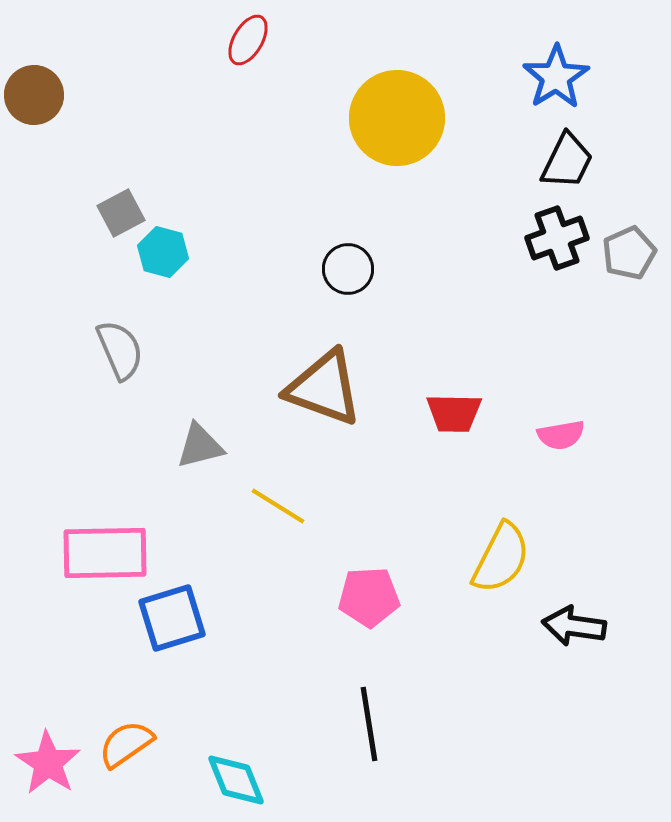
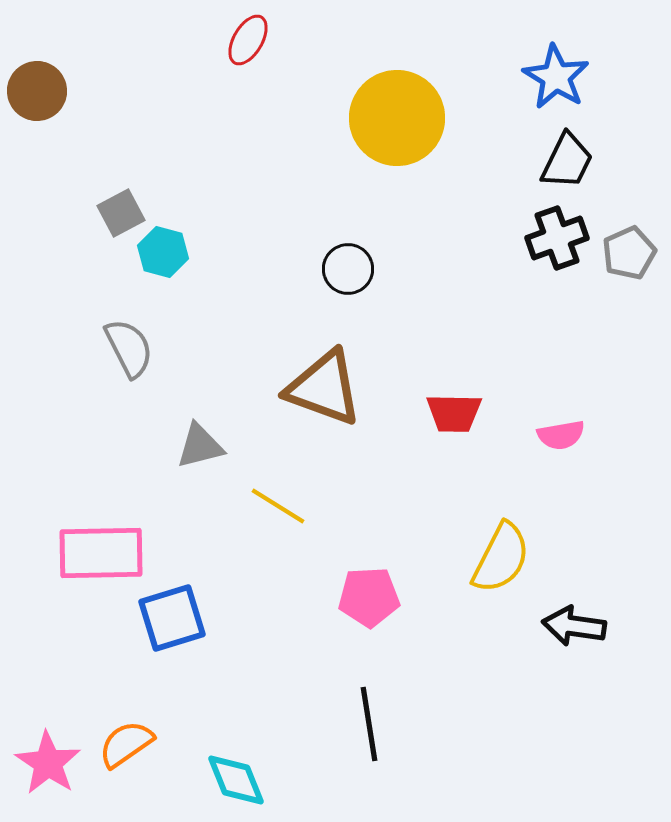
blue star: rotated 8 degrees counterclockwise
brown circle: moved 3 px right, 4 px up
gray semicircle: moved 9 px right, 2 px up; rotated 4 degrees counterclockwise
pink rectangle: moved 4 px left
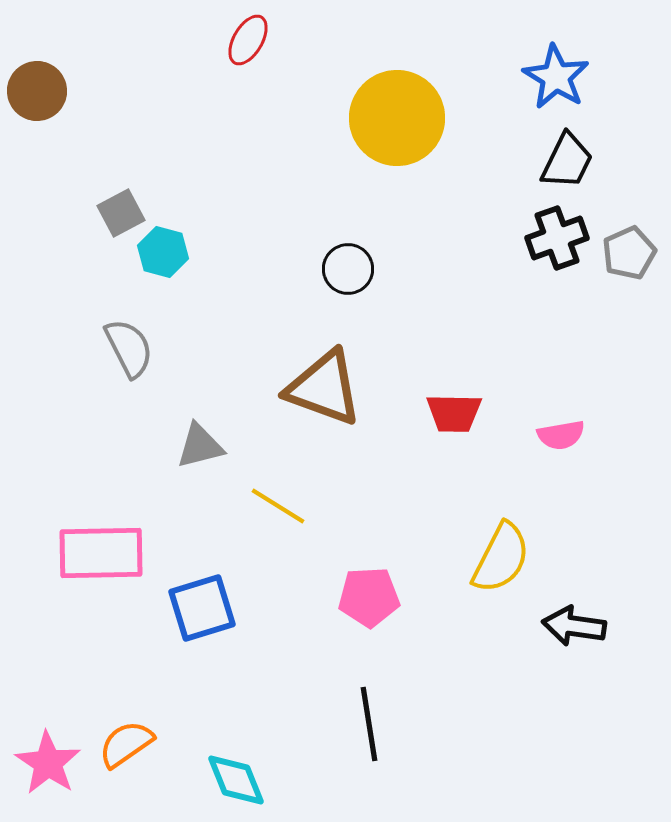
blue square: moved 30 px right, 10 px up
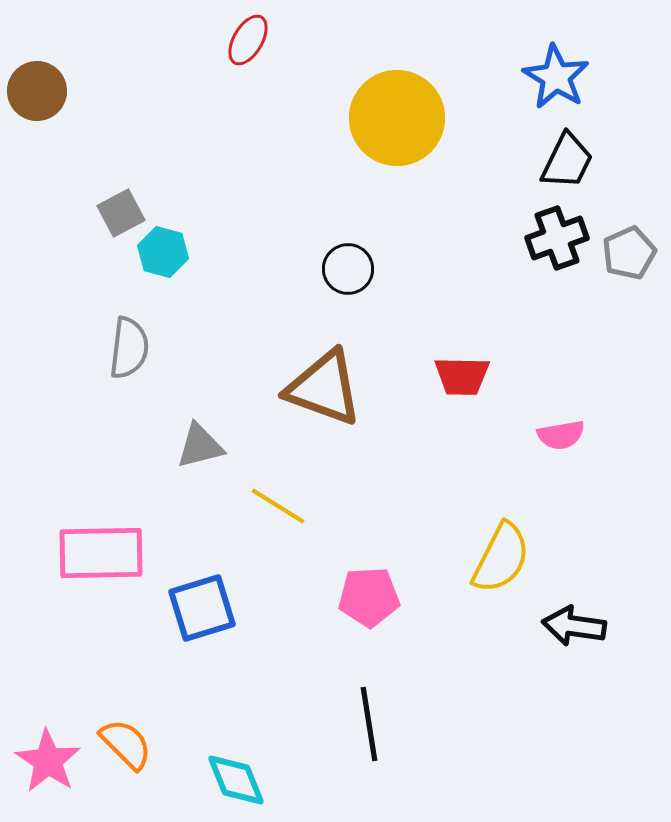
gray semicircle: rotated 34 degrees clockwise
red trapezoid: moved 8 px right, 37 px up
orange semicircle: rotated 80 degrees clockwise
pink star: moved 2 px up
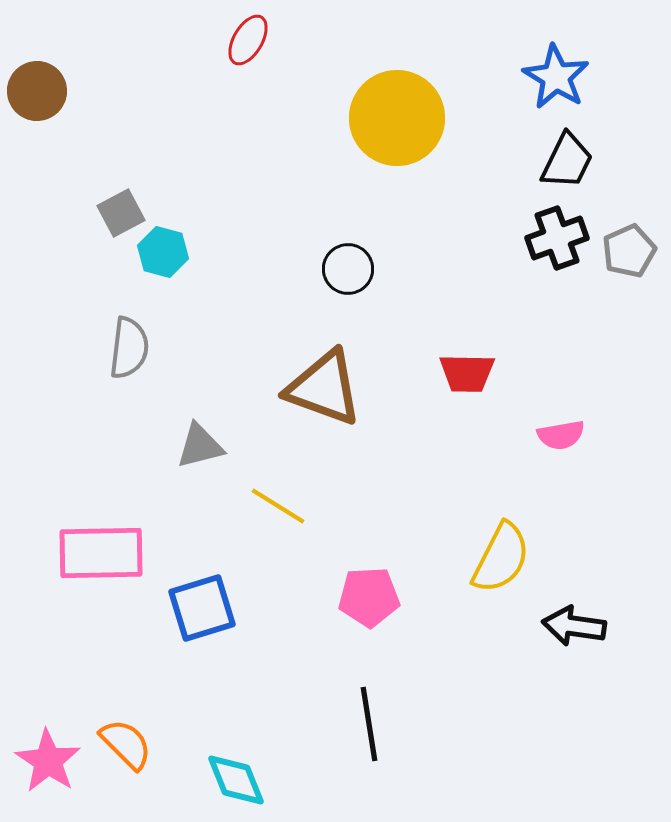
gray pentagon: moved 2 px up
red trapezoid: moved 5 px right, 3 px up
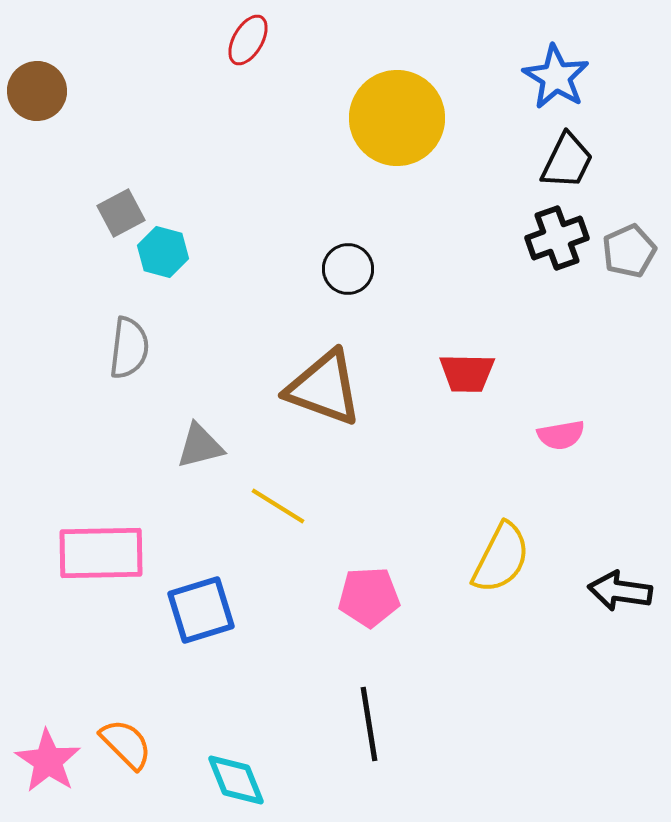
blue square: moved 1 px left, 2 px down
black arrow: moved 46 px right, 35 px up
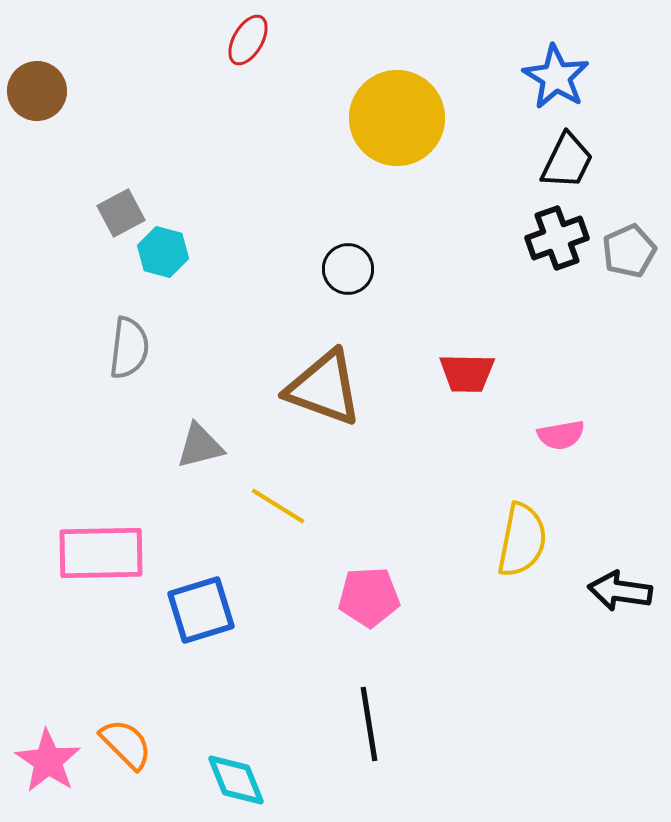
yellow semicircle: moved 21 px right, 18 px up; rotated 16 degrees counterclockwise
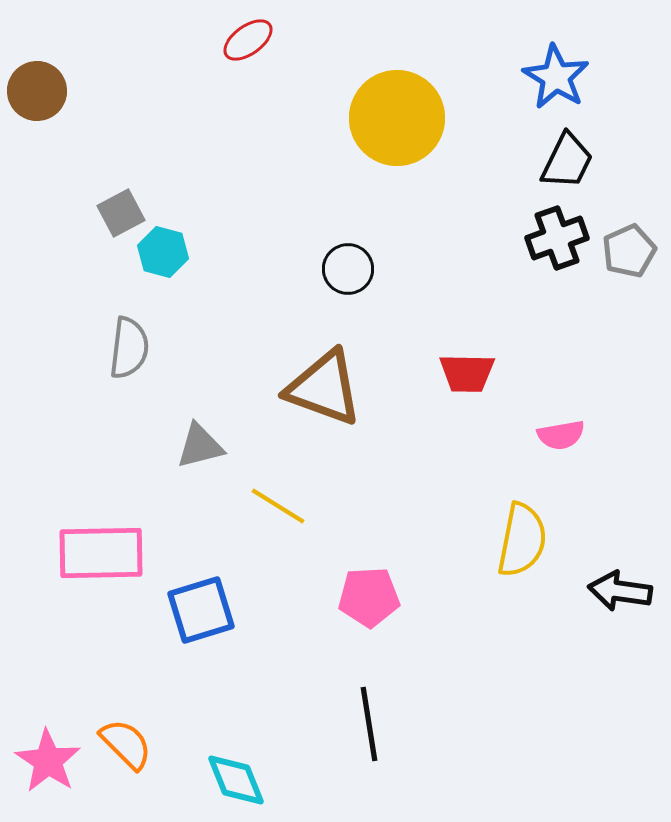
red ellipse: rotated 24 degrees clockwise
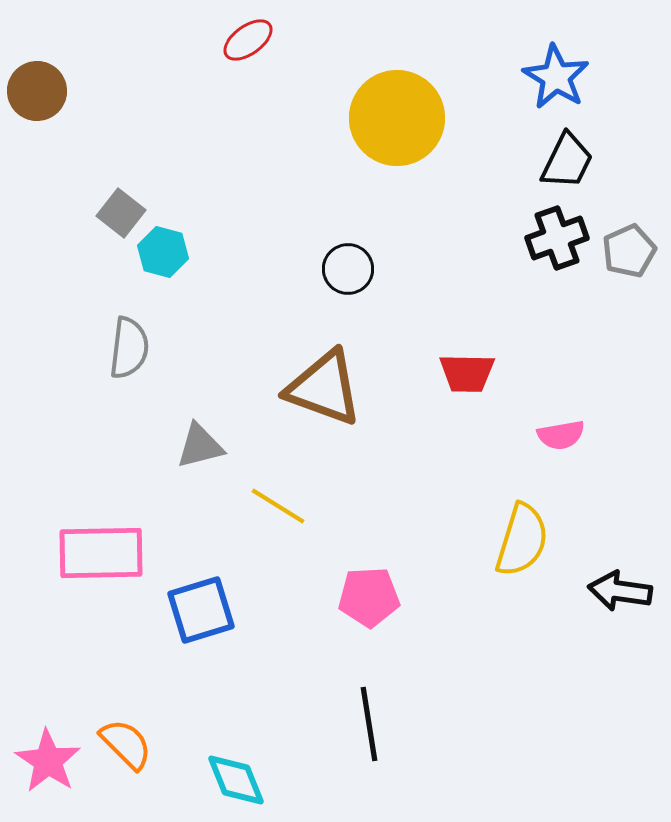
gray square: rotated 24 degrees counterclockwise
yellow semicircle: rotated 6 degrees clockwise
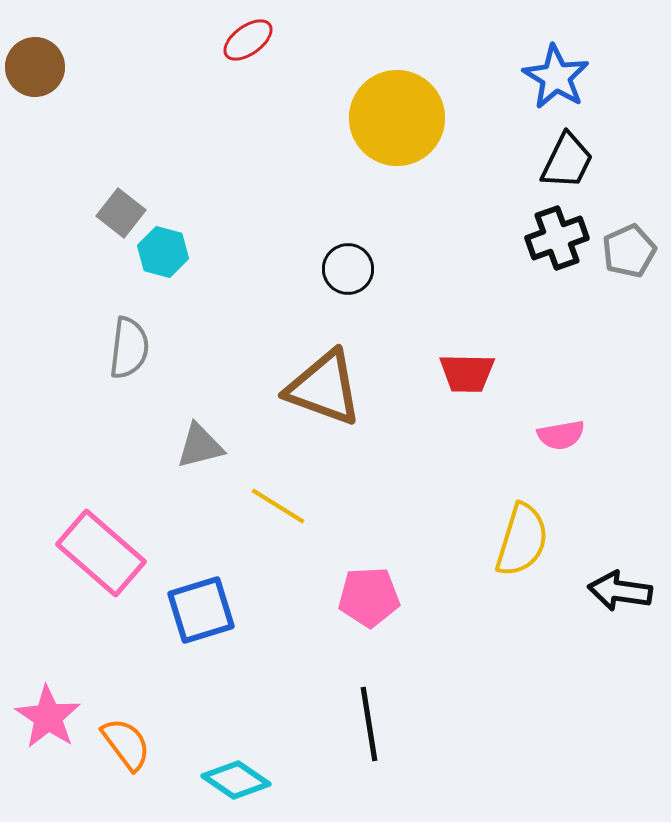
brown circle: moved 2 px left, 24 px up
pink rectangle: rotated 42 degrees clockwise
orange semicircle: rotated 8 degrees clockwise
pink star: moved 44 px up
cyan diamond: rotated 34 degrees counterclockwise
